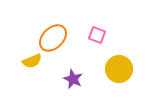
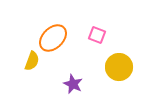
yellow semicircle: rotated 48 degrees counterclockwise
yellow circle: moved 2 px up
purple star: moved 5 px down
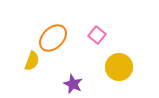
pink square: rotated 18 degrees clockwise
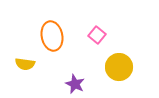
orange ellipse: moved 1 px left, 2 px up; rotated 56 degrees counterclockwise
yellow semicircle: moved 7 px left, 3 px down; rotated 78 degrees clockwise
purple star: moved 2 px right
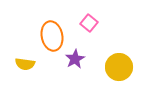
pink square: moved 8 px left, 12 px up
purple star: moved 25 px up; rotated 18 degrees clockwise
